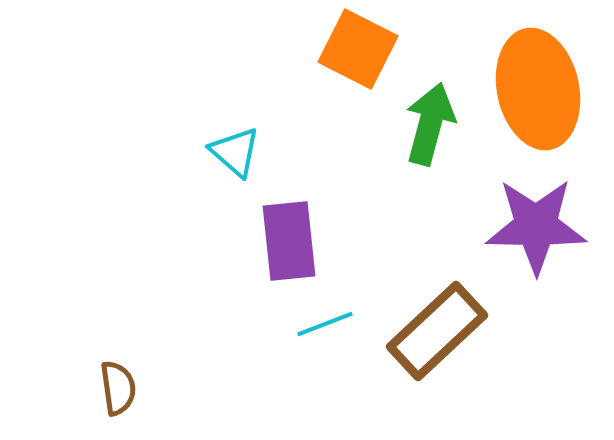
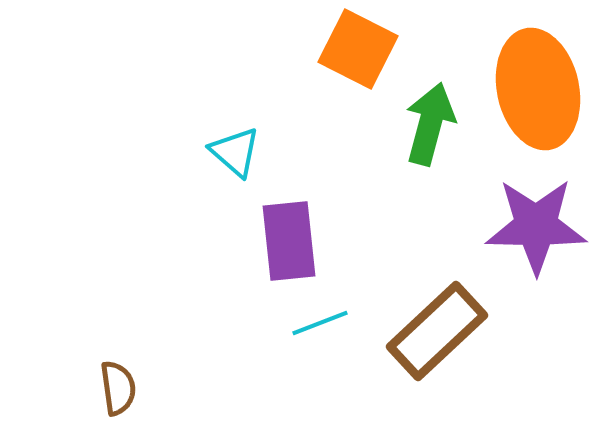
cyan line: moved 5 px left, 1 px up
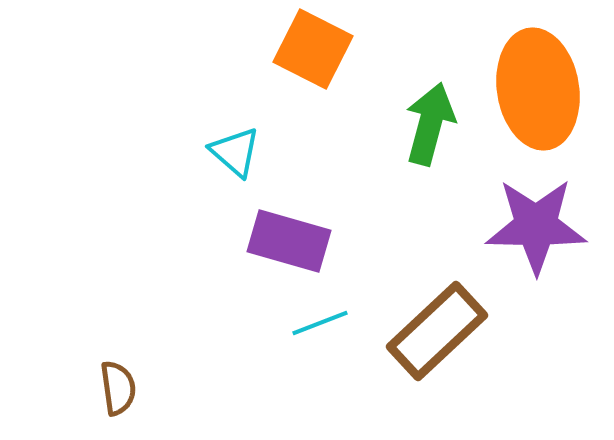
orange square: moved 45 px left
orange ellipse: rotated 3 degrees clockwise
purple rectangle: rotated 68 degrees counterclockwise
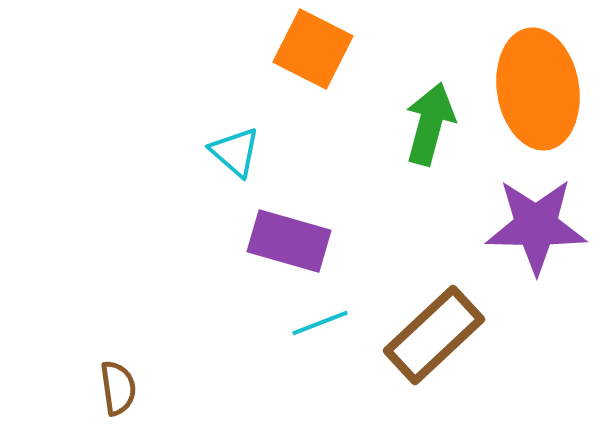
brown rectangle: moved 3 px left, 4 px down
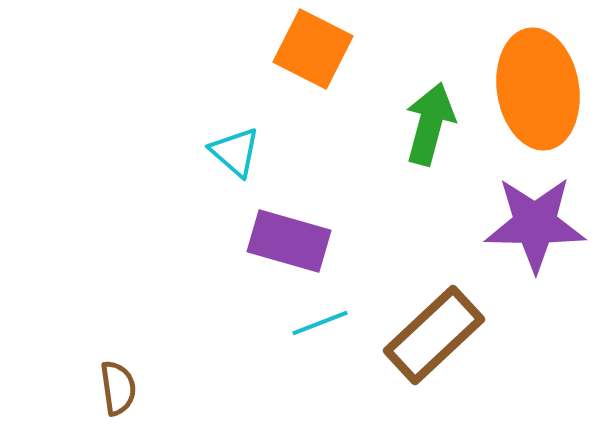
purple star: moved 1 px left, 2 px up
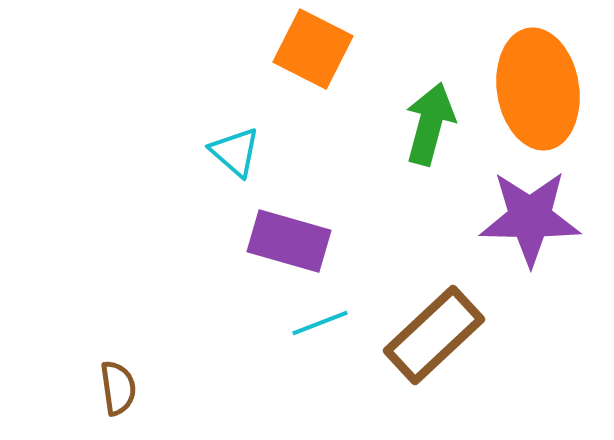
purple star: moved 5 px left, 6 px up
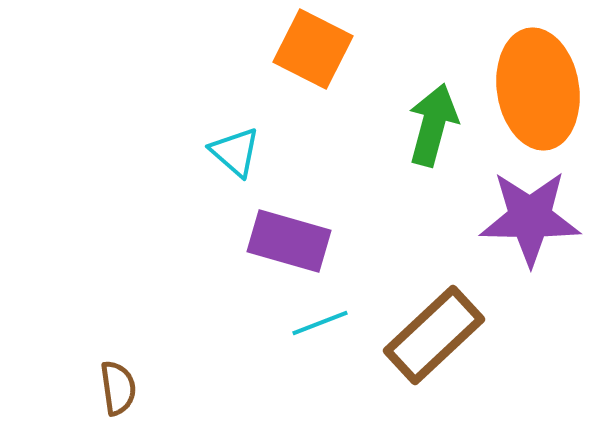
green arrow: moved 3 px right, 1 px down
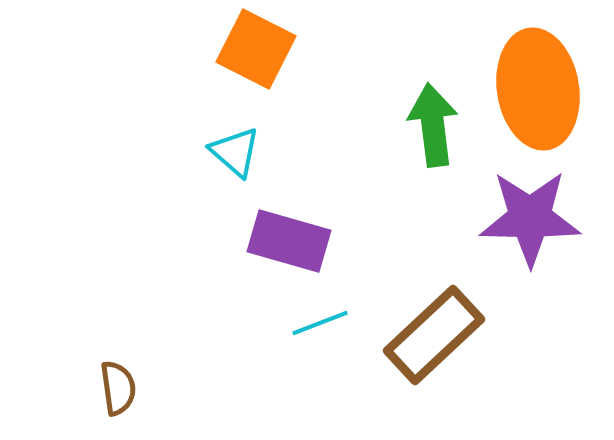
orange square: moved 57 px left
green arrow: rotated 22 degrees counterclockwise
